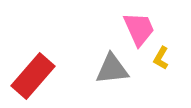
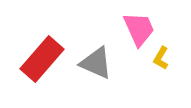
gray triangle: moved 16 px left, 6 px up; rotated 30 degrees clockwise
red rectangle: moved 9 px right, 17 px up
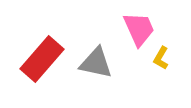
gray triangle: rotated 12 degrees counterclockwise
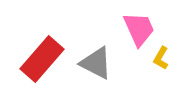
gray triangle: rotated 15 degrees clockwise
